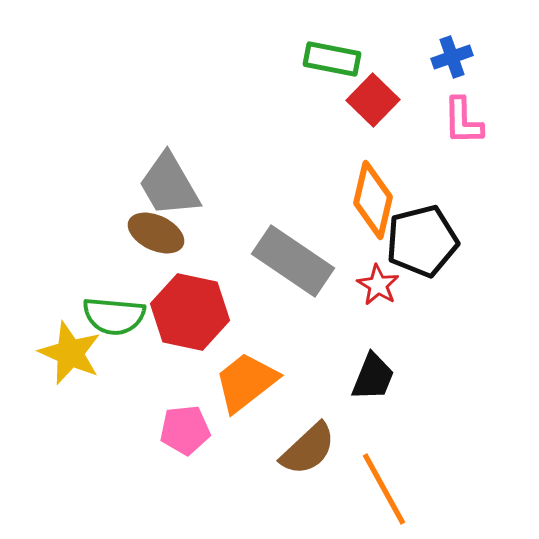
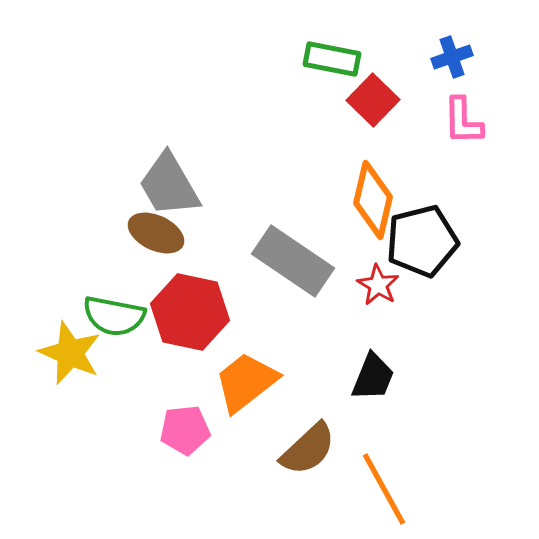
green semicircle: rotated 6 degrees clockwise
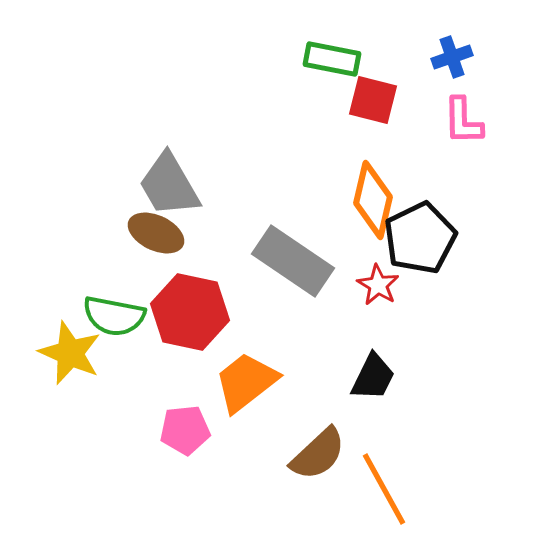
red square: rotated 30 degrees counterclockwise
black pentagon: moved 2 px left, 3 px up; rotated 12 degrees counterclockwise
black trapezoid: rotated 4 degrees clockwise
brown semicircle: moved 10 px right, 5 px down
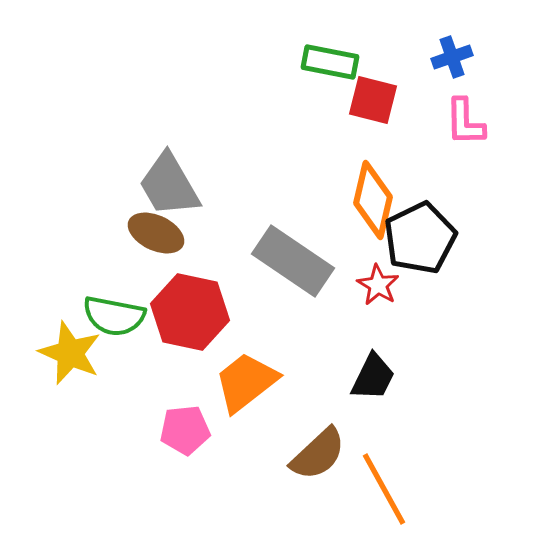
green rectangle: moved 2 px left, 3 px down
pink L-shape: moved 2 px right, 1 px down
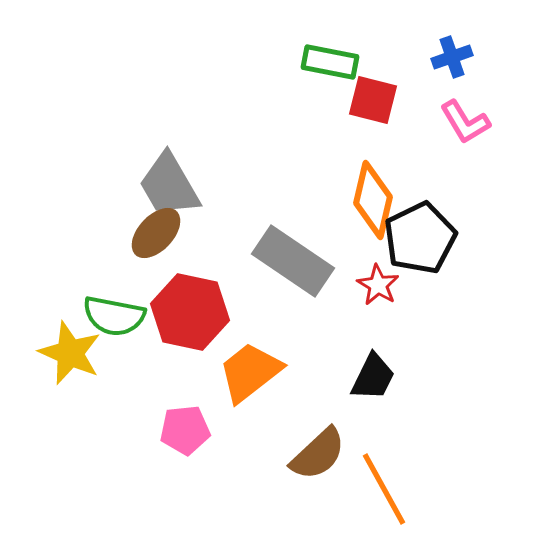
pink L-shape: rotated 30 degrees counterclockwise
brown ellipse: rotated 72 degrees counterclockwise
orange trapezoid: moved 4 px right, 10 px up
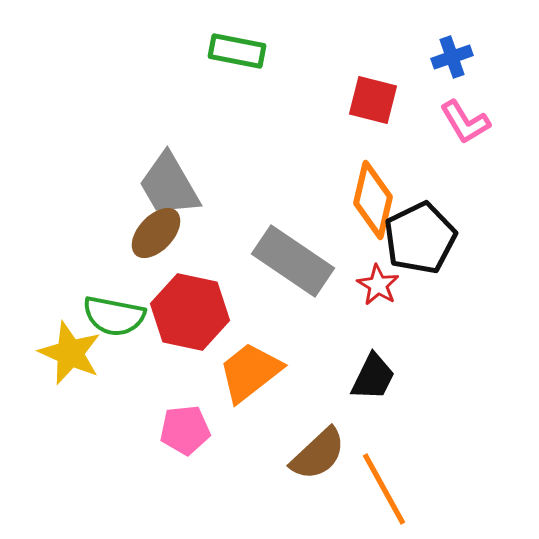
green rectangle: moved 93 px left, 11 px up
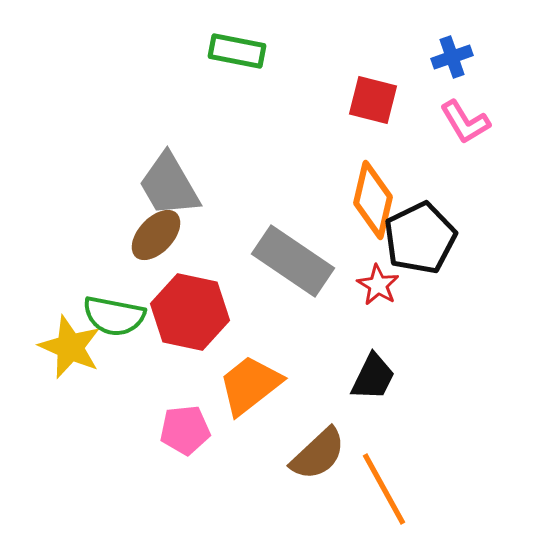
brown ellipse: moved 2 px down
yellow star: moved 6 px up
orange trapezoid: moved 13 px down
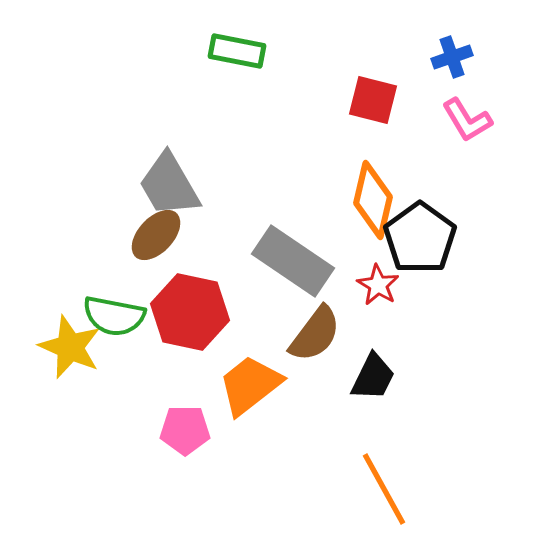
pink L-shape: moved 2 px right, 2 px up
black pentagon: rotated 10 degrees counterclockwise
pink pentagon: rotated 6 degrees clockwise
brown semicircle: moved 3 px left, 120 px up; rotated 10 degrees counterclockwise
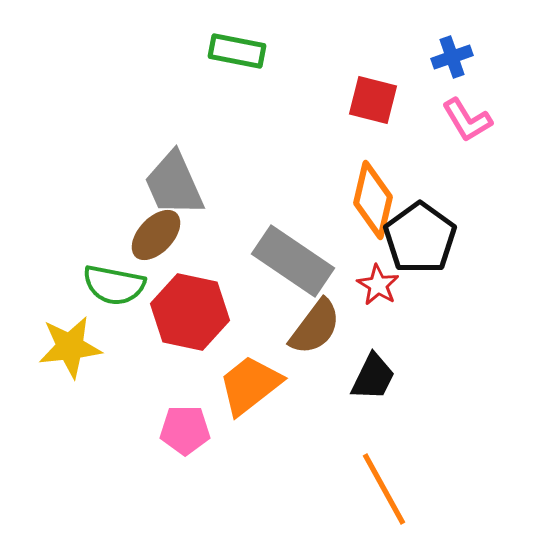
gray trapezoid: moved 5 px right, 1 px up; rotated 6 degrees clockwise
green semicircle: moved 31 px up
brown semicircle: moved 7 px up
yellow star: rotated 30 degrees counterclockwise
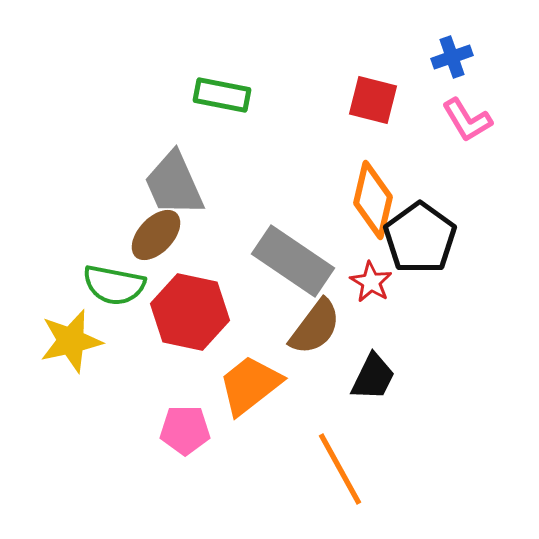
green rectangle: moved 15 px left, 44 px down
red star: moved 7 px left, 3 px up
yellow star: moved 1 px right, 6 px up; rotated 6 degrees counterclockwise
orange line: moved 44 px left, 20 px up
